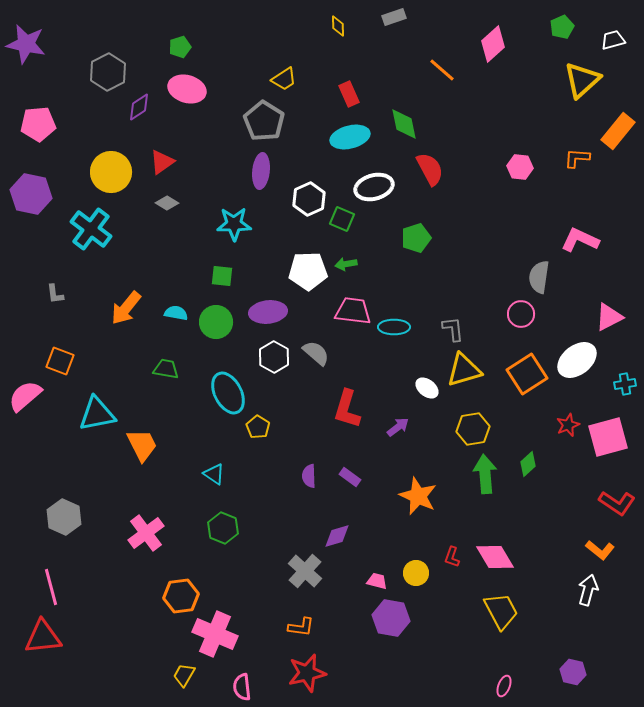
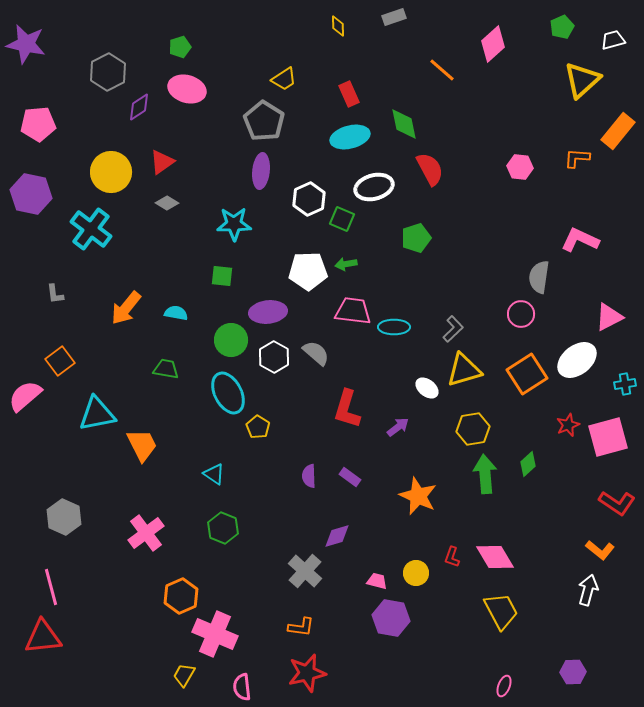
green circle at (216, 322): moved 15 px right, 18 px down
gray L-shape at (453, 329): rotated 52 degrees clockwise
orange square at (60, 361): rotated 32 degrees clockwise
orange hexagon at (181, 596): rotated 16 degrees counterclockwise
purple hexagon at (573, 672): rotated 15 degrees counterclockwise
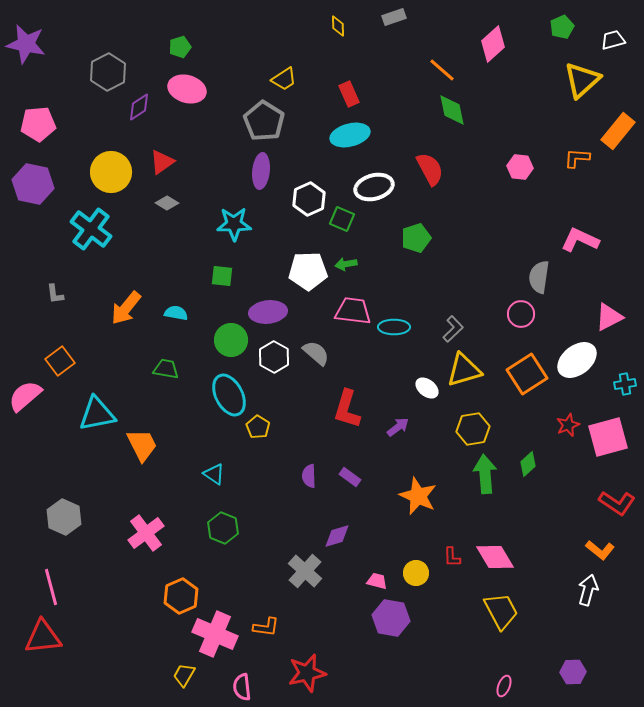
green diamond at (404, 124): moved 48 px right, 14 px up
cyan ellipse at (350, 137): moved 2 px up
purple hexagon at (31, 194): moved 2 px right, 10 px up
cyan ellipse at (228, 393): moved 1 px right, 2 px down
red L-shape at (452, 557): rotated 20 degrees counterclockwise
orange L-shape at (301, 627): moved 35 px left
